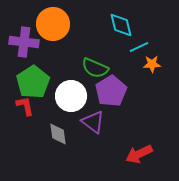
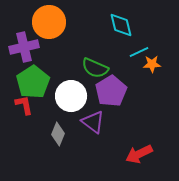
orange circle: moved 4 px left, 2 px up
purple cross: moved 5 px down; rotated 20 degrees counterclockwise
cyan line: moved 5 px down
red L-shape: moved 1 px left, 1 px up
gray diamond: rotated 30 degrees clockwise
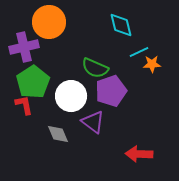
purple pentagon: rotated 12 degrees clockwise
gray diamond: rotated 45 degrees counterclockwise
red arrow: rotated 28 degrees clockwise
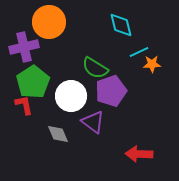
green semicircle: rotated 8 degrees clockwise
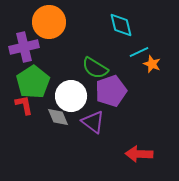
orange star: rotated 24 degrees clockwise
gray diamond: moved 17 px up
